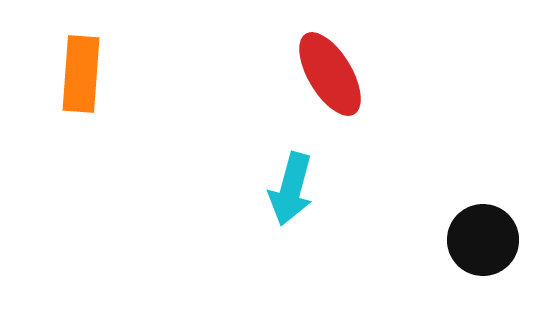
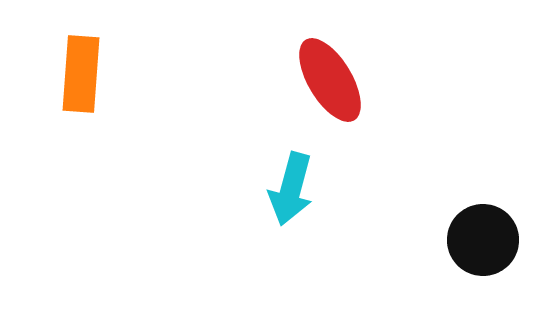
red ellipse: moved 6 px down
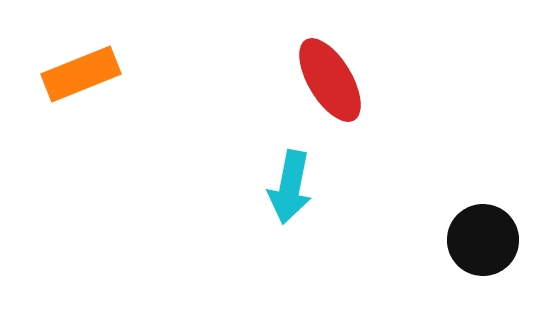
orange rectangle: rotated 64 degrees clockwise
cyan arrow: moved 1 px left, 2 px up; rotated 4 degrees counterclockwise
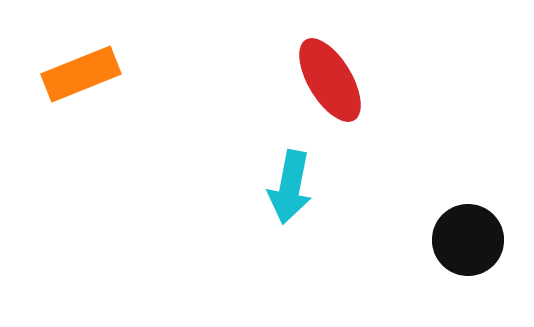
black circle: moved 15 px left
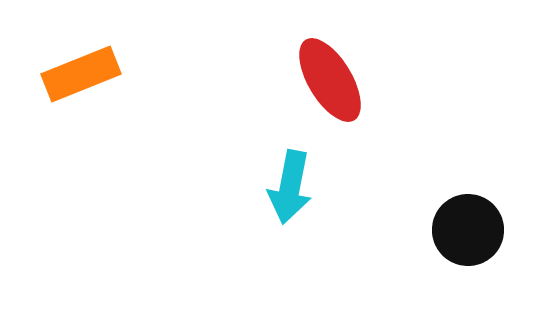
black circle: moved 10 px up
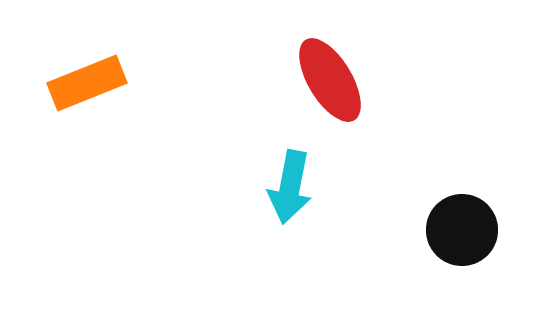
orange rectangle: moved 6 px right, 9 px down
black circle: moved 6 px left
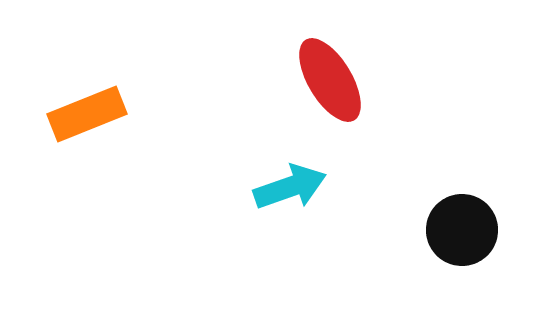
orange rectangle: moved 31 px down
cyan arrow: rotated 120 degrees counterclockwise
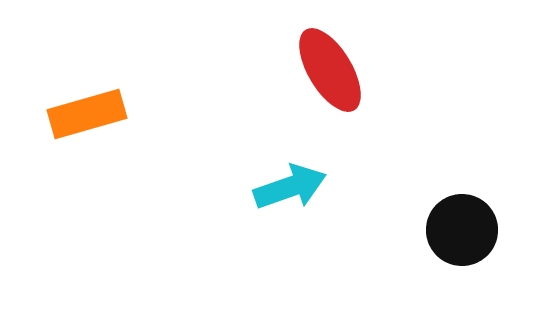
red ellipse: moved 10 px up
orange rectangle: rotated 6 degrees clockwise
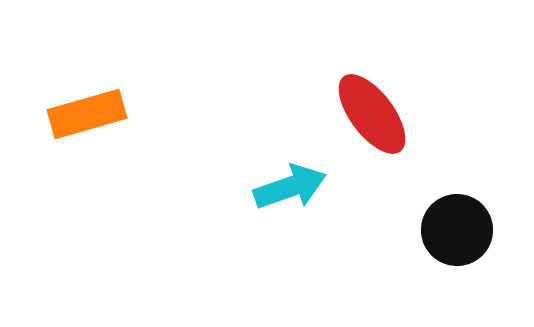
red ellipse: moved 42 px right, 44 px down; rotated 6 degrees counterclockwise
black circle: moved 5 px left
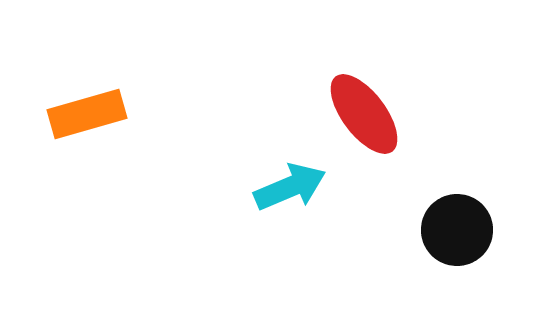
red ellipse: moved 8 px left
cyan arrow: rotated 4 degrees counterclockwise
